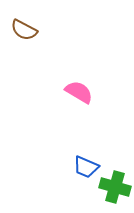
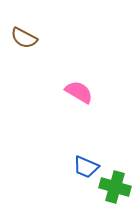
brown semicircle: moved 8 px down
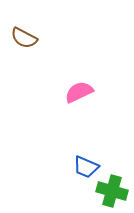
pink semicircle: rotated 56 degrees counterclockwise
green cross: moved 3 px left, 4 px down
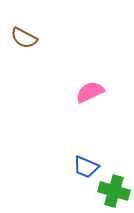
pink semicircle: moved 11 px right
green cross: moved 2 px right
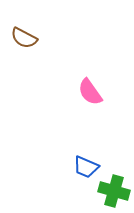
pink semicircle: rotated 100 degrees counterclockwise
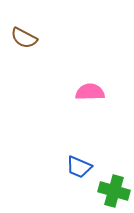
pink semicircle: rotated 124 degrees clockwise
blue trapezoid: moved 7 px left
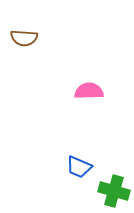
brown semicircle: rotated 24 degrees counterclockwise
pink semicircle: moved 1 px left, 1 px up
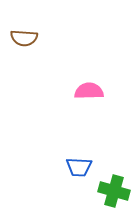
blue trapezoid: rotated 20 degrees counterclockwise
